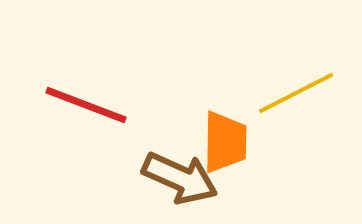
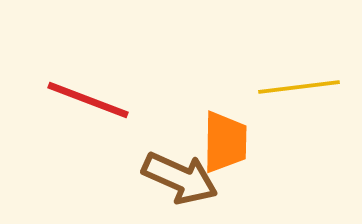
yellow line: moved 3 px right, 6 px up; rotated 20 degrees clockwise
red line: moved 2 px right, 5 px up
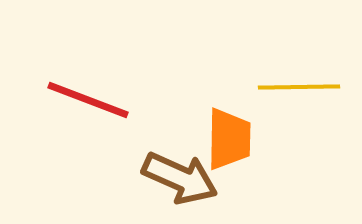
yellow line: rotated 6 degrees clockwise
orange trapezoid: moved 4 px right, 3 px up
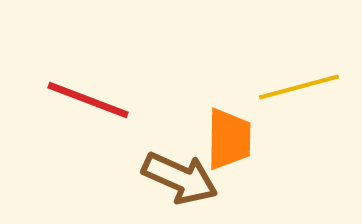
yellow line: rotated 14 degrees counterclockwise
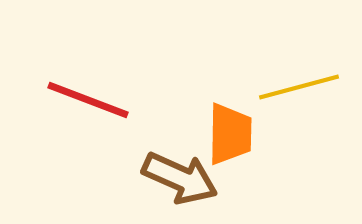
orange trapezoid: moved 1 px right, 5 px up
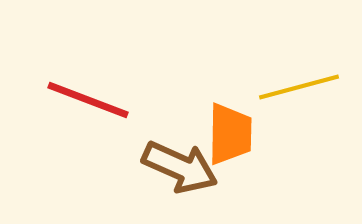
brown arrow: moved 11 px up
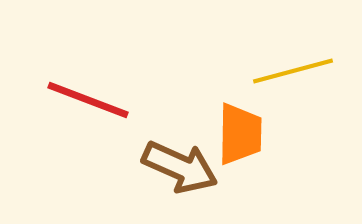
yellow line: moved 6 px left, 16 px up
orange trapezoid: moved 10 px right
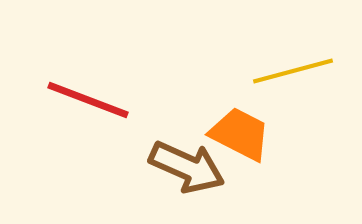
orange trapezoid: rotated 64 degrees counterclockwise
brown arrow: moved 7 px right
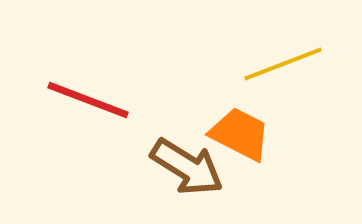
yellow line: moved 10 px left, 7 px up; rotated 6 degrees counterclockwise
brown arrow: rotated 8 degrees clockwise
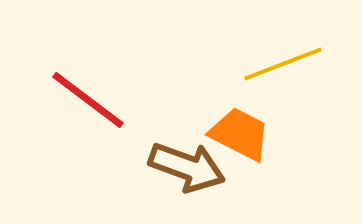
red line: rotated 16 degrees clockwise
brown arrow: rotated 12 degrees counterclockwise
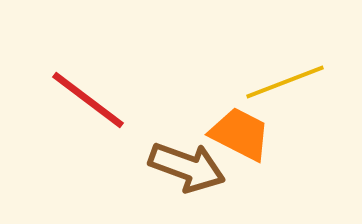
yellow line: moved 2 px right, 18 px down
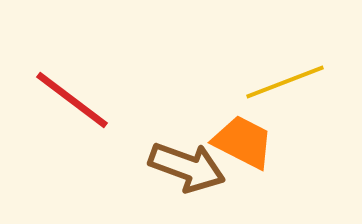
red line: moved 16 px left
orange trapezoid: moved 3 px right, 8 px down
